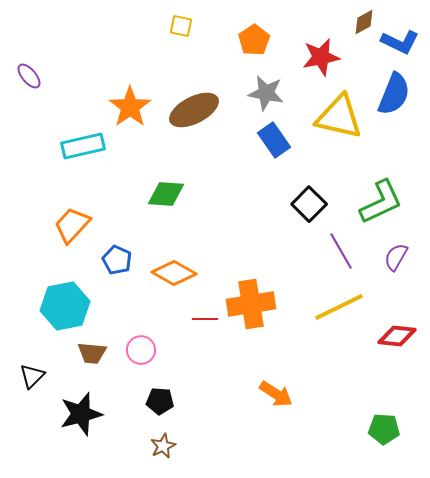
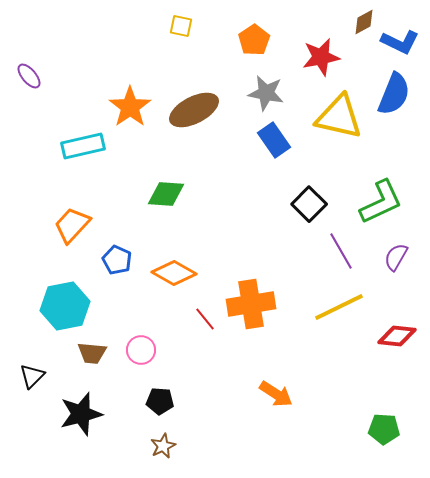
red line: rotated 50 degrees clockwise
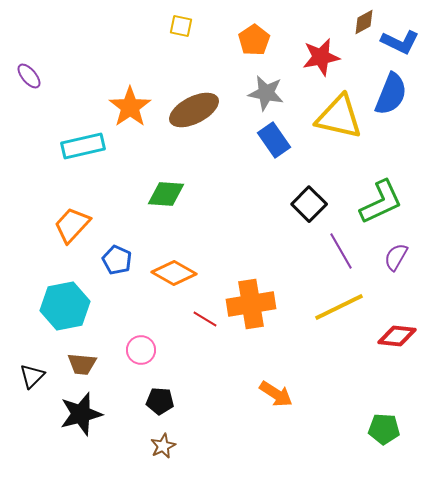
blue semicircle: moved 3 px left
red line: rotated 20 degrees counterclockwise
brown trapezoid: moved 10 px left, 11 px down
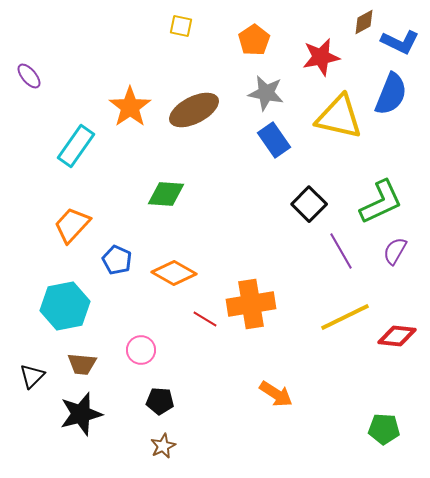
cyan rectangle: moved 7 px left; rotated 42 degrees counterclockwise
purple semicircle: moved 1 px left, 6 px up
yellow line: moved 6 px right, 10 px down
